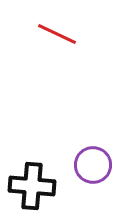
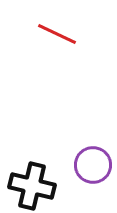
black cross: rotated 9 degrees clockwise
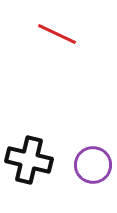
black cross: moved 3 px left, 26 px up
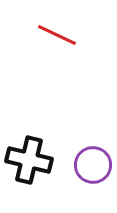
red line: moved 1 px down
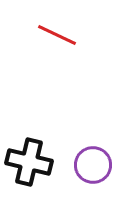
black cross: moved 2 px down
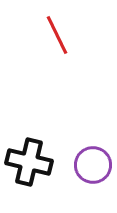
red line: rotated 39 degrees clockwise
